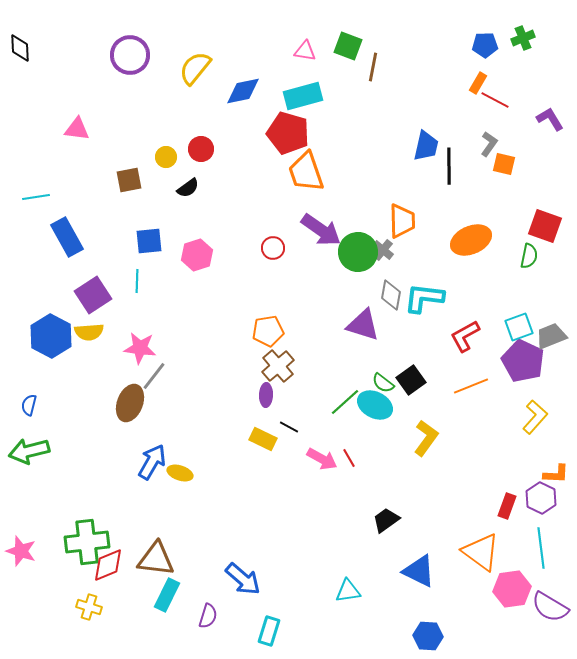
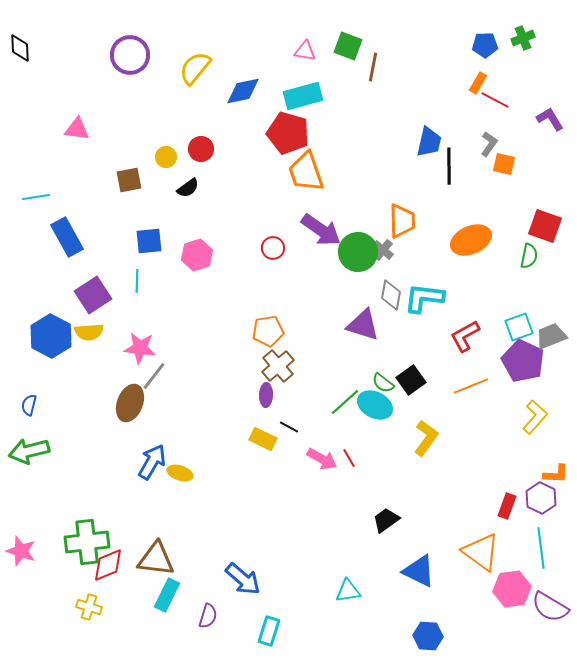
blue trapezoid at (426, 146): moved 3 px right, 4 px up
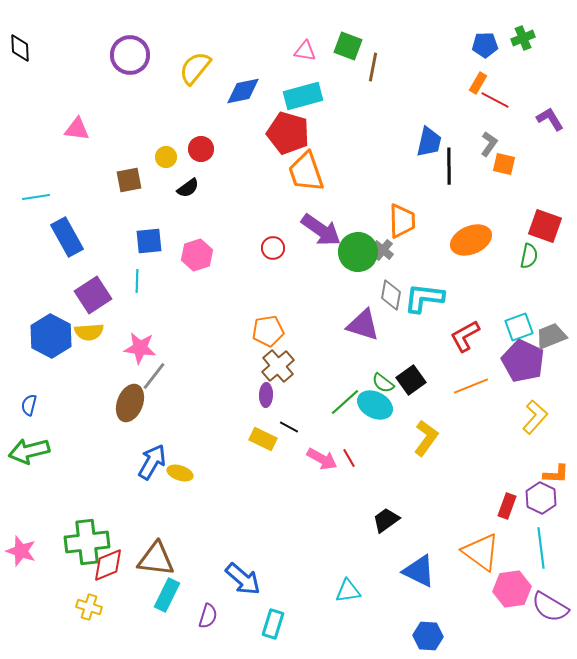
cyan rectangle at (269, 631): moved 4 px right, 7 px up
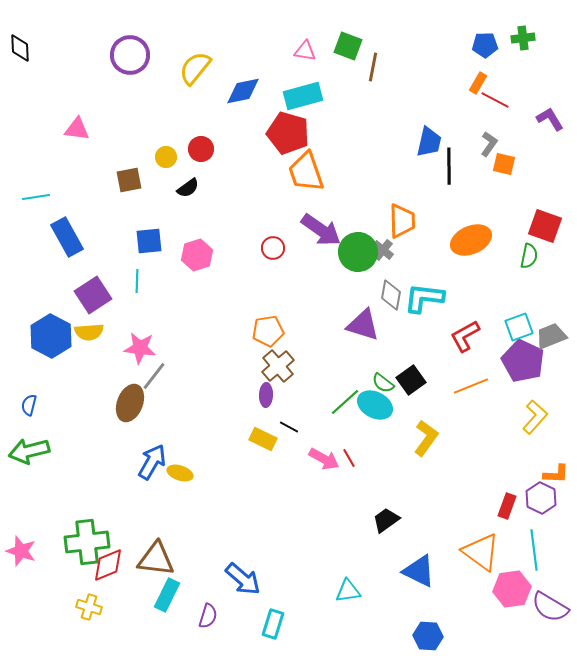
green cross at (523, 38): rotated 15 degrees clockwise
pink arrow at (322, 459): moved 2 px right
cyan line at (541, 548): moved 7 px left, 2 px down
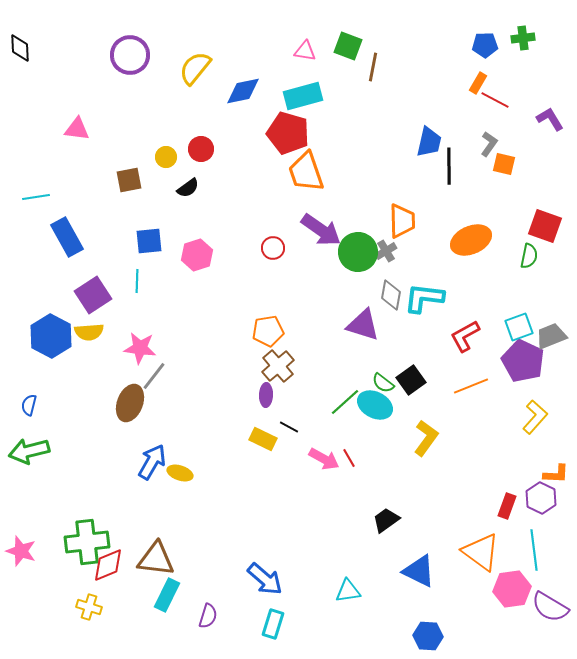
gray cross at (383, 250): moved 3 px right, 1 px down; rotated 20 degrees clockwise
blue arrow at (243, 579): moved 22 px right
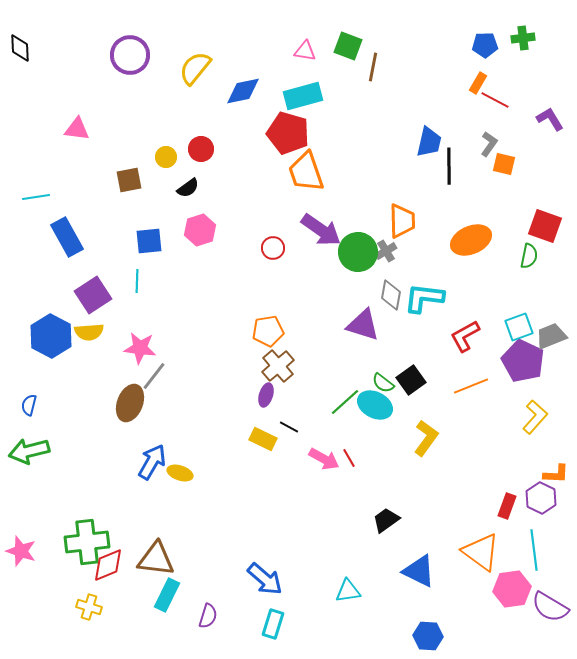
pink hexagon at (197, 255): moved 3 px right, 25 px up
purple ellipse at (266, 395): rotated 15 degrees clockwise
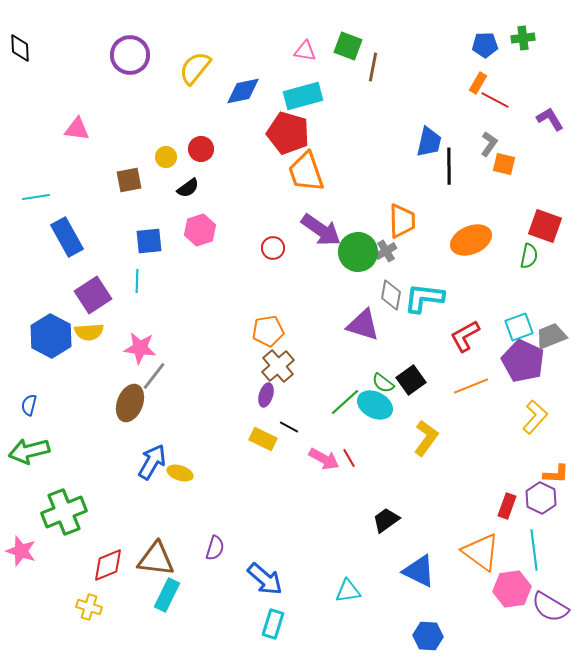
green cross at (87, 542): moved 23 px left, 30 px up; rotated 15 degrees counterclockwise
purple semicircle at (208, 616): moved 7 px right, 68 px up
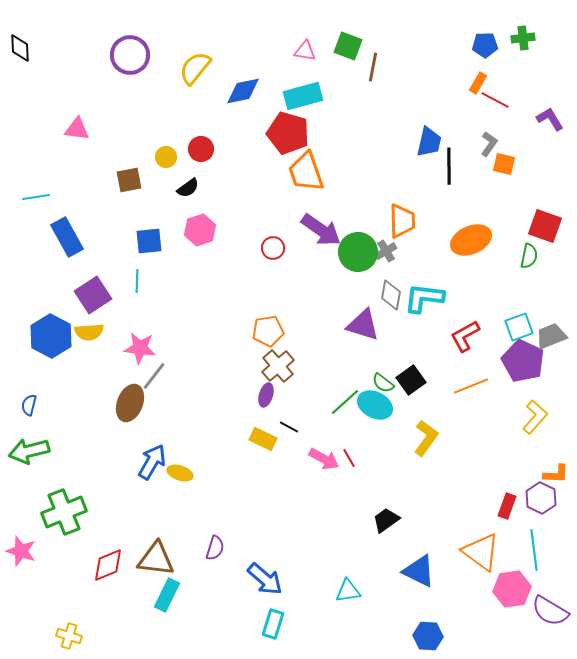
yellow cross at (89, 607): moved 20 px left, 29 px down
purple semicircle at (550, 607): moved 4 px down
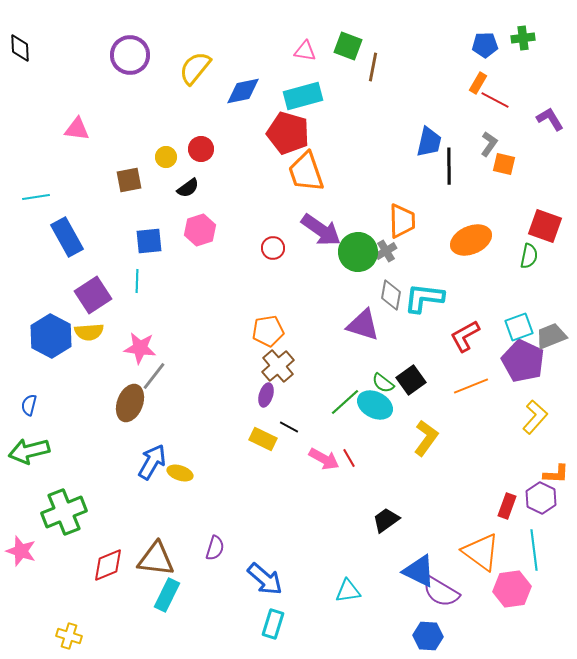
purple semicircle at (550, 611): moved 109 px left, 19 px up
